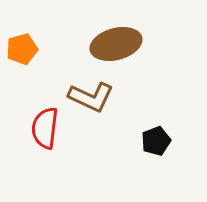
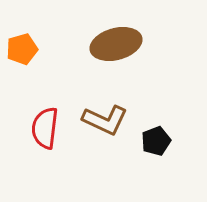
brown L-shape: moved 14 px right, 23 px down
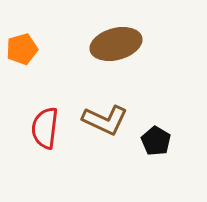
black pentagon: rotated 20 degrees counterclockwise
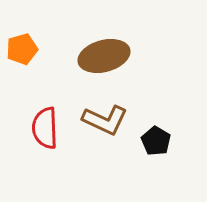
brown ellipse: moved 12 px left, 12 px down
red semicircle: rotated 9 degrees counterclockwise
